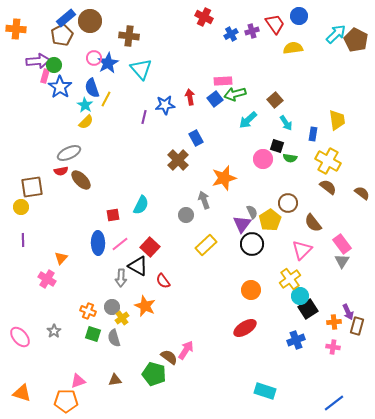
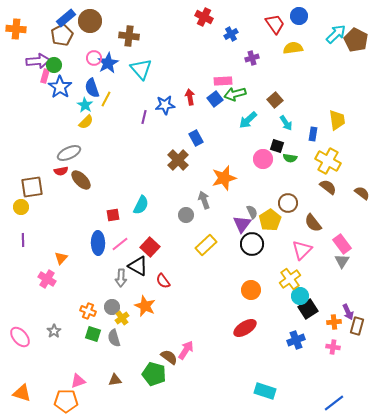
purple cross at (252, 31): moved 27 px down
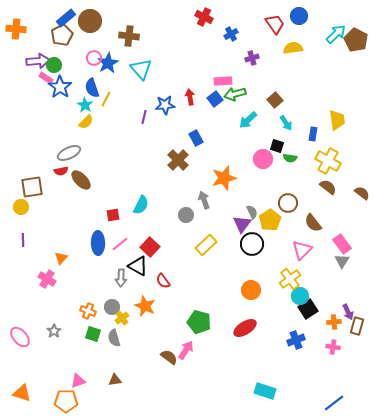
pink rectangle at (45, 76): moved 1 px right, 2 px down; rotated 72 degrees counterclockwise
green pentagon at (154, 374): moved 45 px right, 52 px up
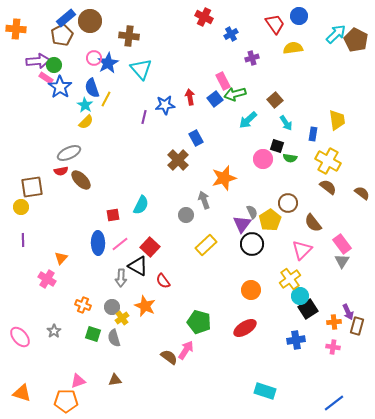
pink rectangle at (223, 81): rotated 66 degrees clockwise
orange cross at (88, 311): moved 5 px left, 6 px up
blue cross at (296, 340): rotated 12 degrees clockwise
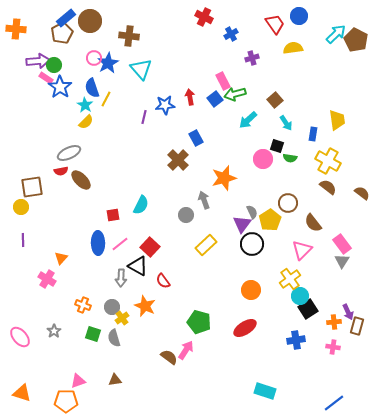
brown pentagon at (62, 35): moved 2 px up
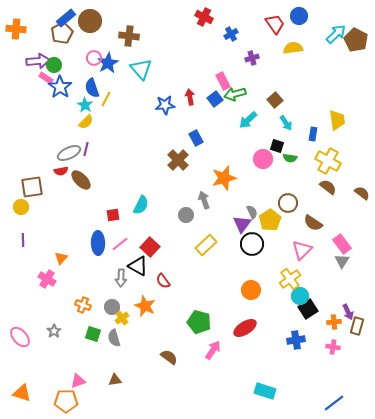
purple line at (144, 117): moved 58 px left, 32 px down
brown semicircle at (313, 223): rotated 18 degrees counterclockwise
pink arrow at (186, 350): moved 27 px right
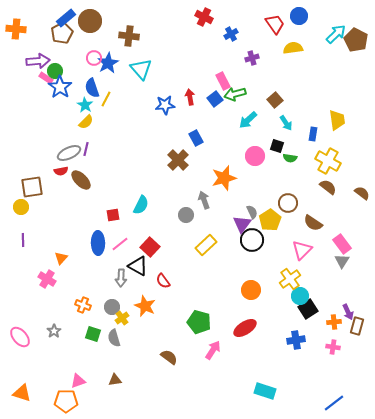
green circle at (54, 65): moved 1 px right, 6 px down
pink circle at (263, 159): moved 8 px left, 3 px up
black circle at (252, 244): moved 4 px up
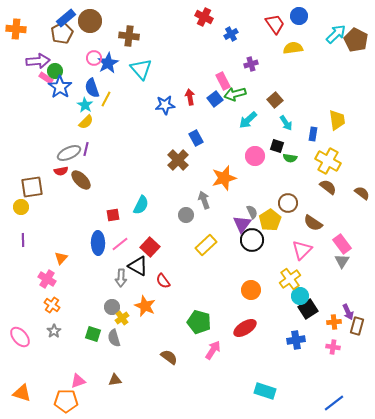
purple cross at (252, 58): moved 1 px left, 6 px down
orange cross at (83, 305): moved 31 px left; rotated 14 degrees clockwise
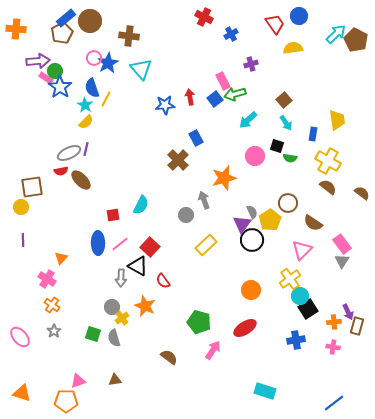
brown square at (275, 100): moved 9 px right
